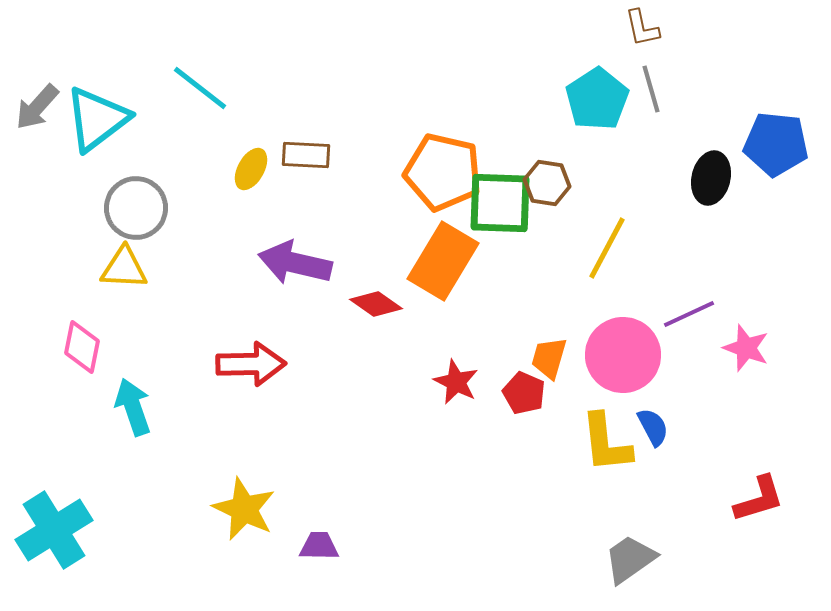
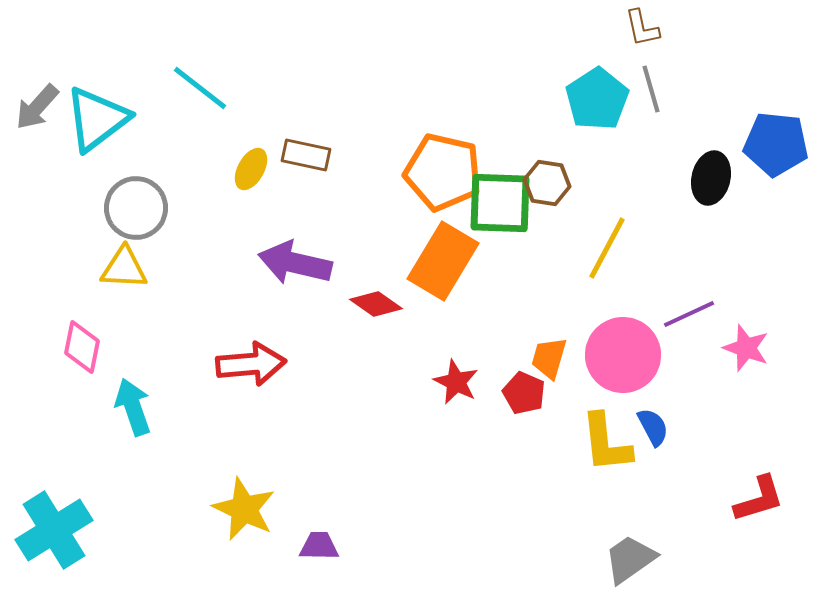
brown rectangle: rotated 9 degrees clockwise
red arrow: rotated 4 degrees counterclockwise
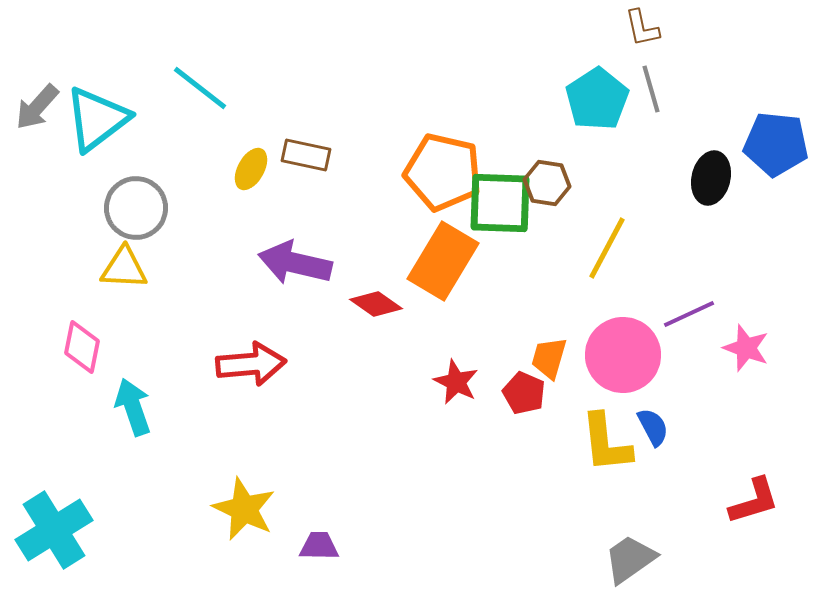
red L-shape: moved 5 px left, 2 px down
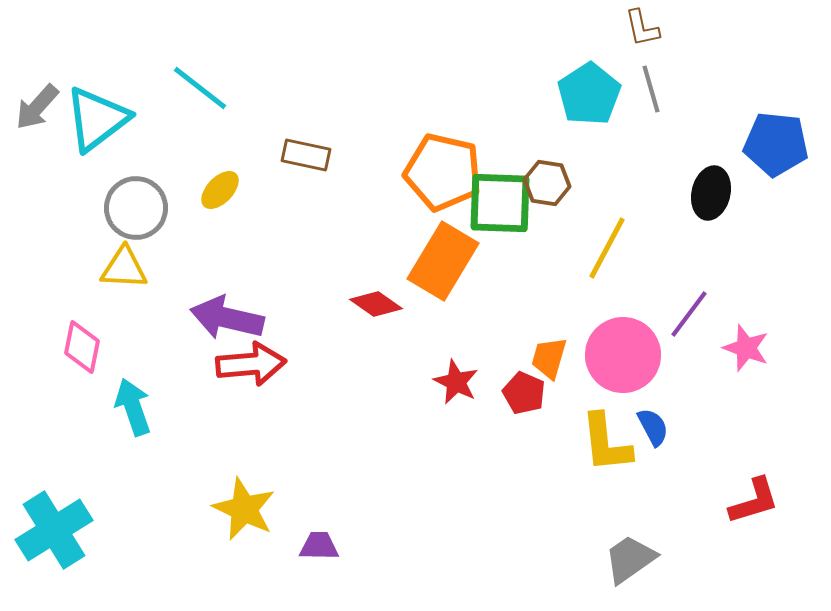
cyan pentagon: moved 8 px left, 5 px up
yellow ellipse: moved 31 px left, 21 px down; rotated 15 degrees clockwise
black ellipse: moved 15 px down
purple arrow: moved 68 px left, 55 px down
purple line: rotated 28 degrees counterclockwise
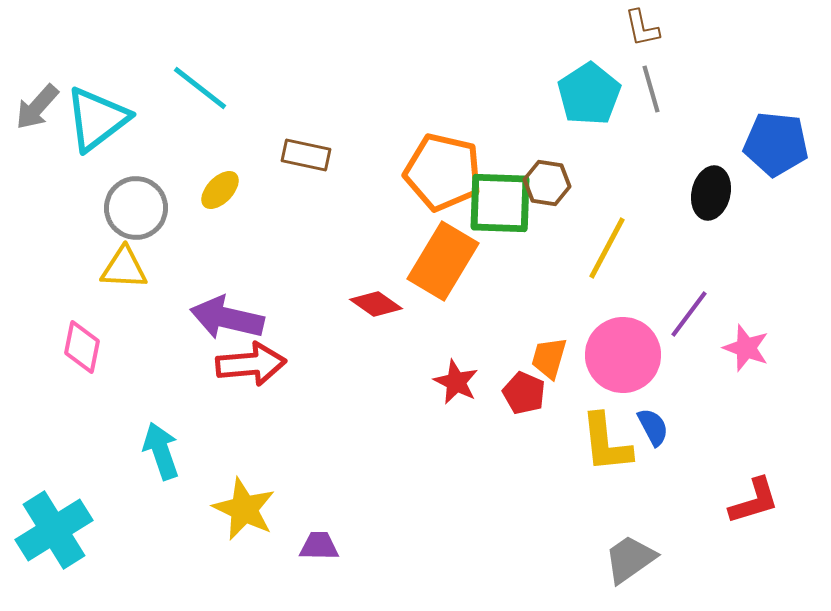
cyan arrow: moved 28 px right, 44 px down
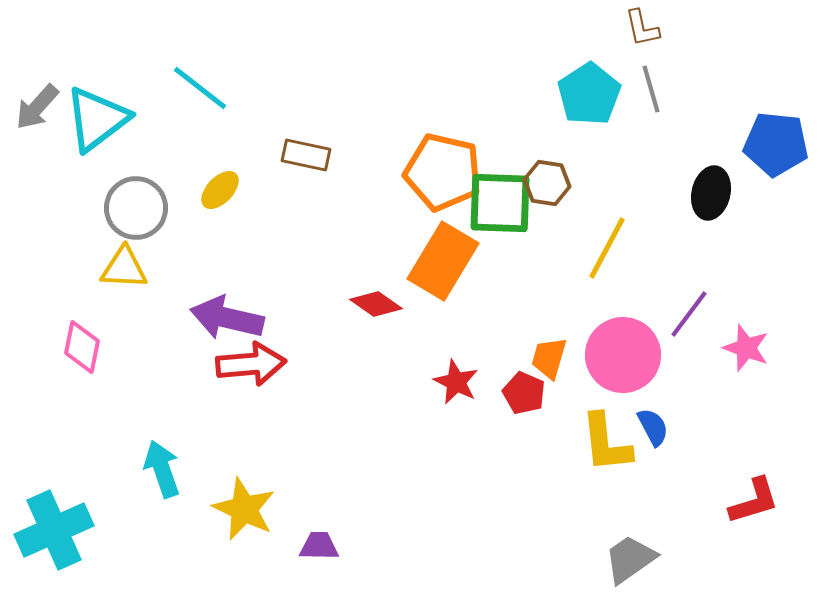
cyan arrow: moved 1 px right, 18 px down
cyan cross: rotated 8 degrees clockwise
